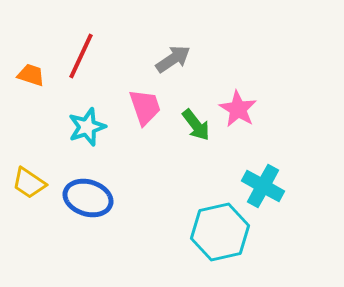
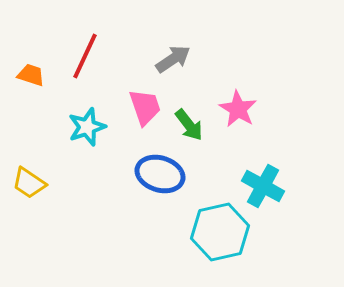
red line: moved 4 px right
green arrow: moved 7 px left
blue ellipse: moved 72 px right, 24 px up
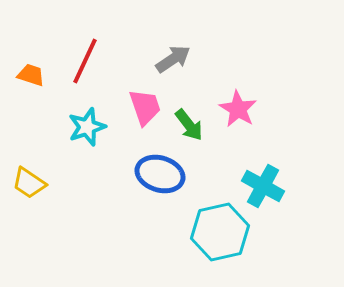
red line: moved 5 px down
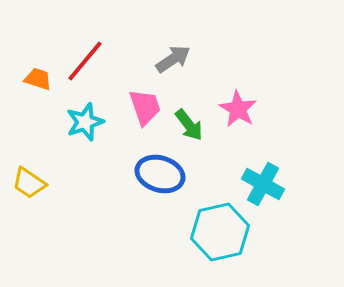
red line: rotated 15 degrees clockwise
orange trapezoid: moved 7 px right, 4 px down
cyan star: moved 2 px left, 5 px up
cyan cross: moved 2 px up
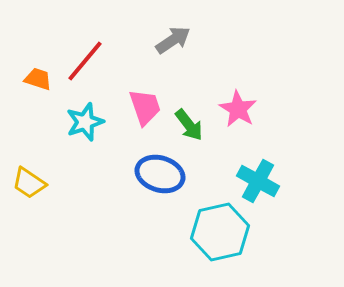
gray arrow: moved 19 px up
cyan cross: moved 5 px left, 3 px up
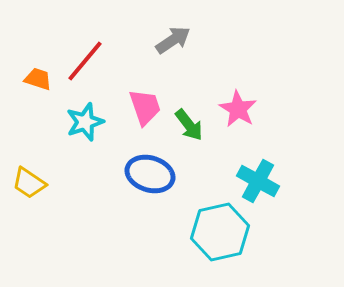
blue ellipse: moved 10 px left
